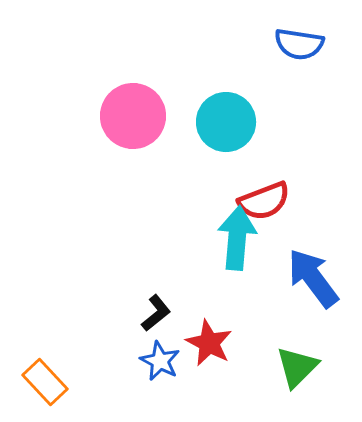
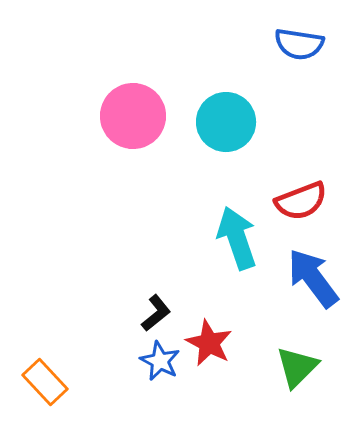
red semicircle: moved 37 px right
cyan arrow: rotated 24 degrees counterclockwise
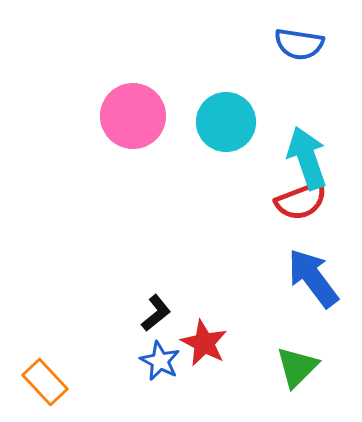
cyan arrow: moved 70 px right, 80 px up
red star: moved 5 px left
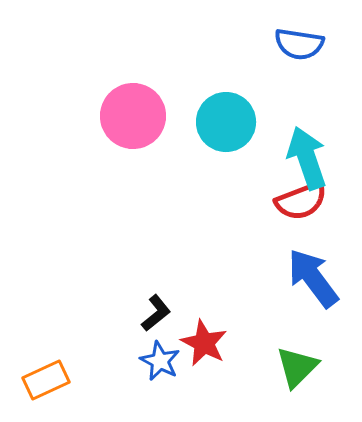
orange rectangle: moved 1 px right, 2 px up; rotated 72 degrees counterclockwise
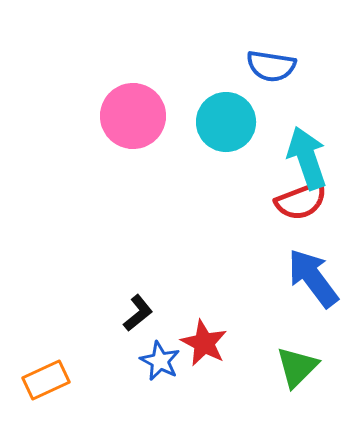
blue semicircle: moved 28 px left, 22 px down
black L-shape: moved 18 px left
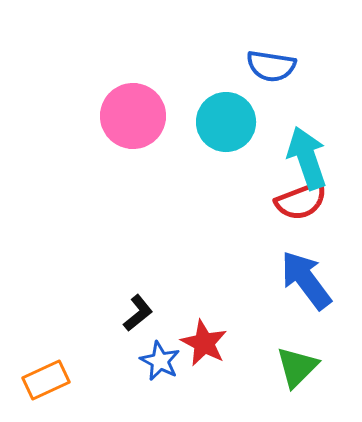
blue arrow: moved 7 px left, 2 px down
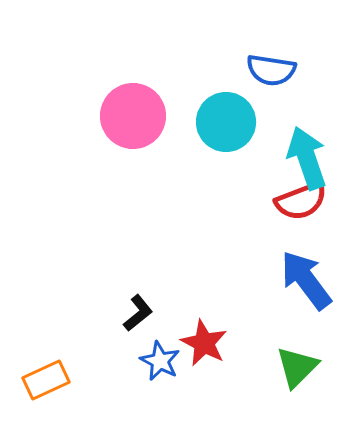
blue semicircle: moved 4 px down
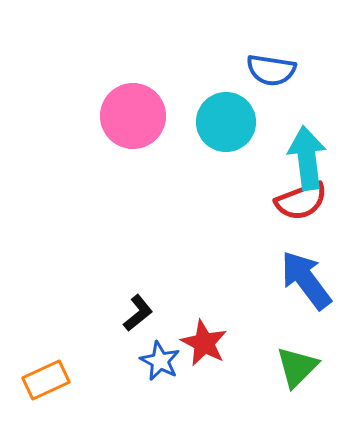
cyan arrow: rotated 12 degrees clockwise
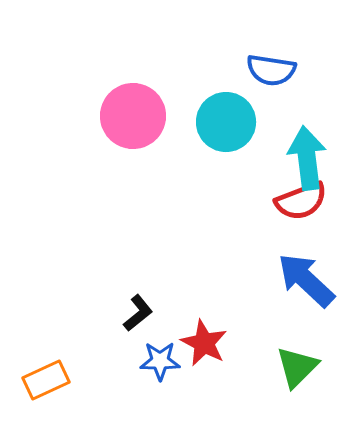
blue arrow: rotated 10 degrees counterclockwise
blue star: rotated 27 degrees counterclockwise
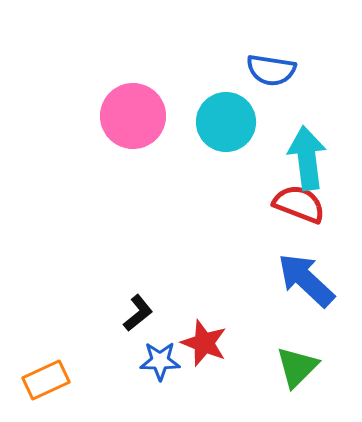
red semicircle: moved 2 px left, 3 px down; rotated 138 degrees counterclockwise
red star: rotated 6 degrees counterclockwise
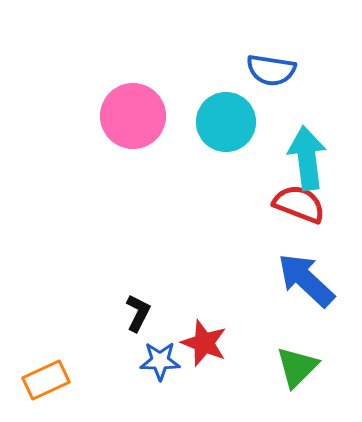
black L-shape: rotated 24 degrees counterclockwise
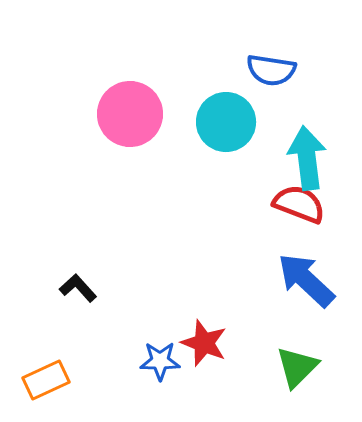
pink circle: moved 3 px left, 2 px up
black L-shape: moved 60 px left, 25 px up; rotated 69 degrees counterclockwise
